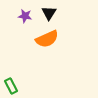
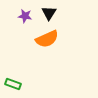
green rectangle: moved 2 px right, 2 px up; rotated 42 degrees counterclockwise
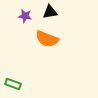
black triangle: moved 1 px right, 1 px up; rotated 49 degrees clockwise
orange semicircle: rotated 45 degrees clockwise
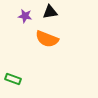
green rectangle: moved 5 px up
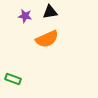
orange semicircle: rotated 45 degrees counterclockwise
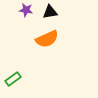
purple star: moved 1 px right, 6 px up
green rectangle: rotated 56 degrees counterclockwise
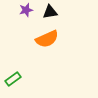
purple star: rotated 24 degrees counterclockwise
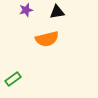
black triangle: moved 7 px right
orange semicircle: rotated 10 degrees clockwise
